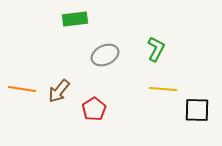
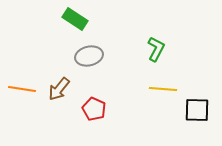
green rectangle: rotated 40 degrees clockwise
gray ellipse: moved 16 px left, 1 px down; rotated 12 degrees clockwise
brown arrow: moved 2 px up
red pentagon: rotated 15 degrees counterclockwise
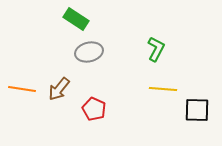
green rectangle: moved 1 px right
gray ellipse: moved 4 px up
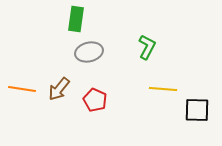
green rectangle: rotated 65 degrees clockwise
green L-shape: moved 9 px left, 2 px up
red pentagon: moved 1 px right, 9 px up
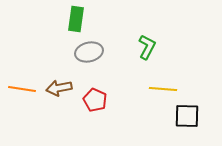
brown arrow: moved 1 px up; rotated 40 degrees clockwise
black square: moved 10 px left, 6 px down
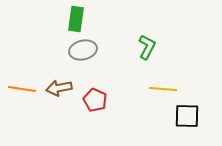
gray ellipse: moved 6 px left, 2 px up
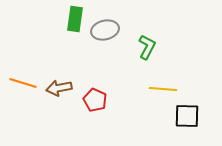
green rectangle: moved 1 px left
gray ellipse: moved 22 px right, 20 px up
orange line: moved 1 px right, 6 px up; rotated 8 degrees clockwise
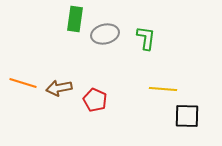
gray ellipse: moved 4 px down
green L-shape: moved 1 px left, 9 px up; rotated 20 degrees counterclockwise
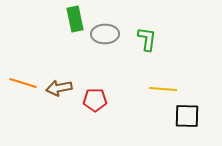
green rectangle: rotated 20 degrees counterclockwise
gray ellipse: rotated 12 degrees clockwise
green L-shape: moved 1 px right, 1 px down
red pentagon: rotated 25 degrees counterclockwise
